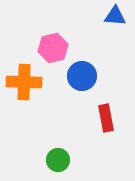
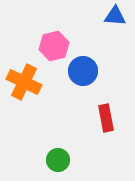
pink hexagon: moved 1 px right, 2 px up
blue circle: moved 1 px right, 5 px up
orange cross: rotated 24 degrees clockwise
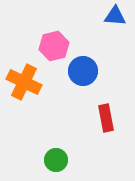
green circle: moved 2 px left
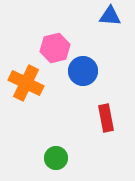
blue triangle: moved 5 px left
pink hexagon: moved 1 px right, 2 px down
orange cross: moved 2 px right, 1 px down
green circle: moved 2 px up
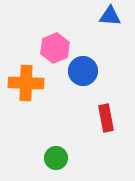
pink hexagon: rotated 8 degrees counterclockwise
orange cross: rotated 24 degrees counterclockwise
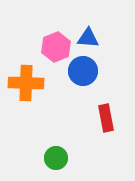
blue triangle: moved 22 px left, 22 px down
pink hexagon: moved 1 px right, 1 px up
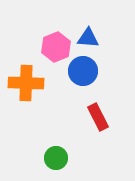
red rectangle: moved 8 px left, 1 px up; rotated 16 degrees counterclockwise
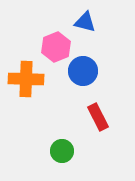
blue triangle: moved 3 px left, 16 px up; rotated 10 degrees clockwise
orange cross: moved 4 px up
green circle: moved 6 px right, 7 px up
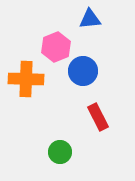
blue triangle: moved 5 px right, 3 px up; rotated 20 degrees counterclockwise
green circle: moved 2 px left, 1 px down
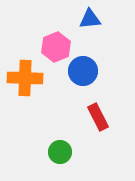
orange cross: moved 1 px left, 1 px up
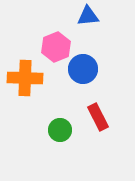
blue triangle: moved 2 px left, 3 px up
blue circle: moved 2 px up
green circle: moved 22 px up
